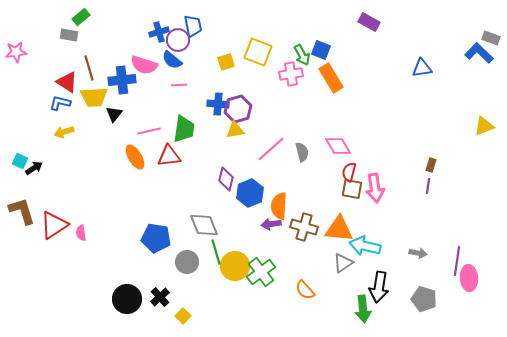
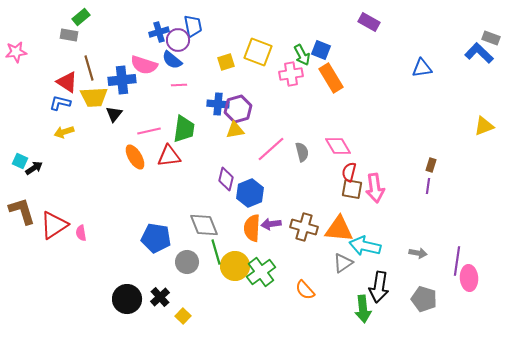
orange semicircle at (279, 206): moved 27 px left, 22 px down
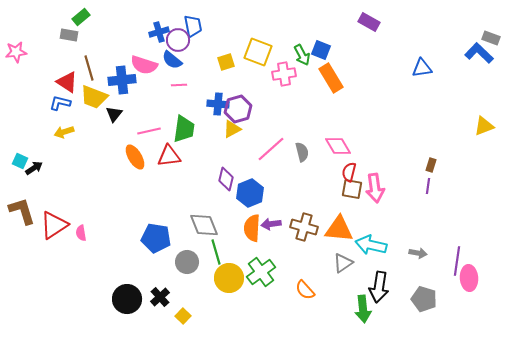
pink cross at (291, 74): moved 7 px left
yellow trapezoid at (94, 97): rotated 24 degrees clockwise
yellow triangle at (235, 130): moved 3 px left, 1 px up; rotated 18 degrees counterclockwise
cyan arrow at (365, 246): moved 6 px right, 1 px up
yellow circle at (235, 266): moved 6 px left, 12 px down
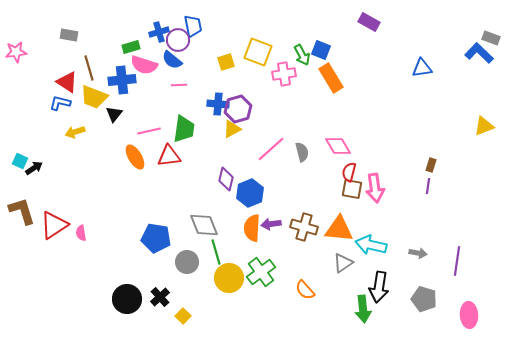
green rectangle at (81, 17): moved 50 px right, 30 px down; rotated 24 degrees clockwise
yellow arrow at (64, 132): moved 11 px right
pink ellipse at (469, 278): moved 37 px down
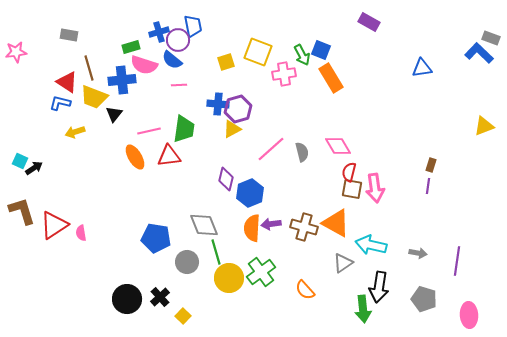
orange triangle at (339, 229): moved 3 px left, 6 px up; rotated 24 degrees clockwise
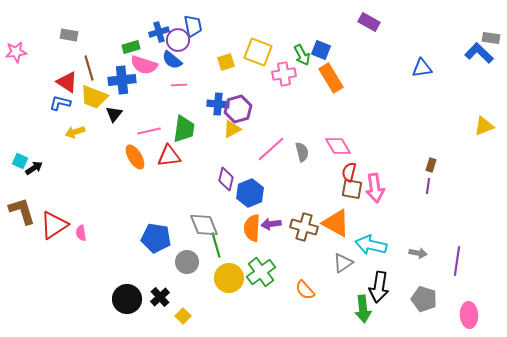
gray rectangle at (491, 38): rotated 12 degrees counterclockwise
green line at (216, 252): moved 7 px up
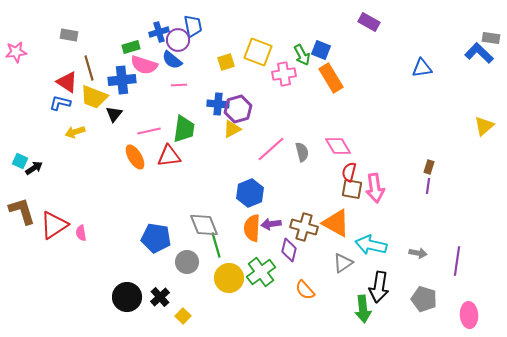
yellow triangle at (484, 126): rotated 20 degrees counterclockwise
brown rectangle at (431, 165): moved 2 px left, 2 px down
purple diamond at (226, 179): moved 63 px right, 71 px down
black circle at (127, 299): moved 2 px up
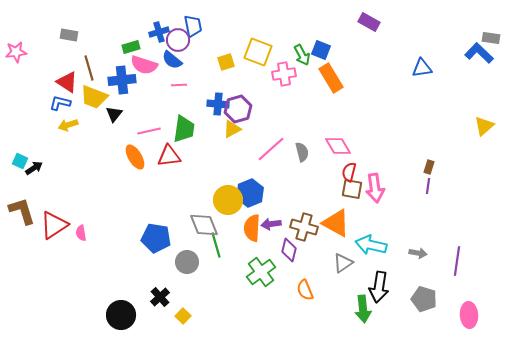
yellow arrow at (75, 132): moved 7 px left, 7 px up
yellow circle at (229, 278): moved 1 px left, 78 px up
orange semicircle at (305, 290): rotated 20 degrees clockwise
black circle at (127, 297): moved 6 px left, 18 px down
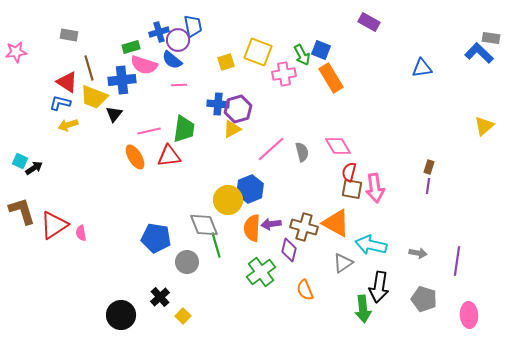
blue hexagon at (250, 193): moved 4 px up
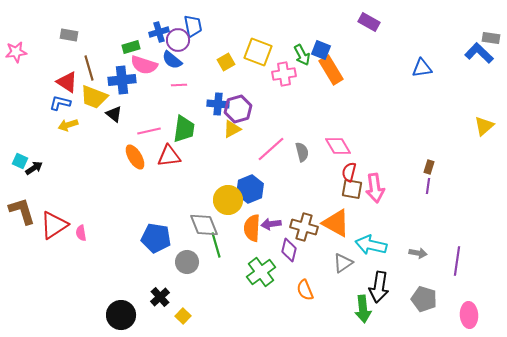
yellow square at (226, 62): rotated 12 degrees counterclockwise
orange rectangle at (331, 78): moved 8 px up
black triangle at (114, 114): rotated 30 degrees counterclockwise
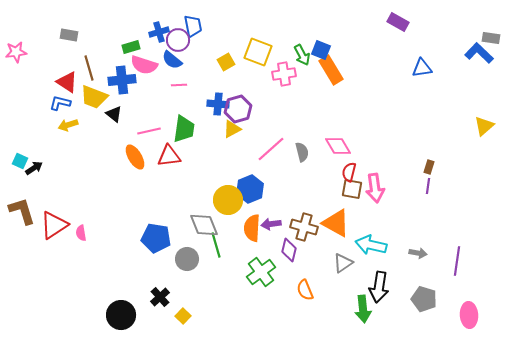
purple rectangle at (369, 22): moved 29 px right
gray circle at (187, 262): moved 3 px up
